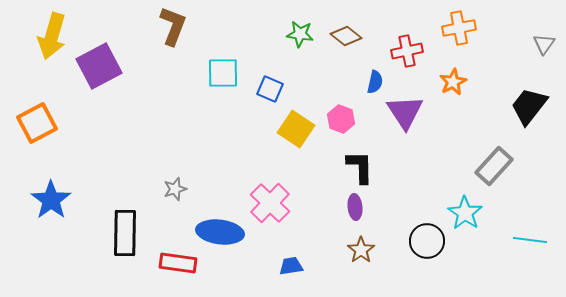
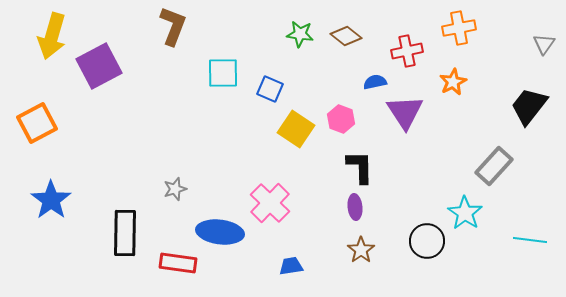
blue semicircle: rotated 115 degrees counterclockwise
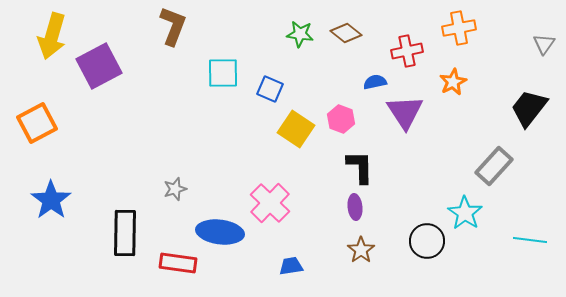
brown diamond: moved 3 px up
black trapezoid: moved 2 px down
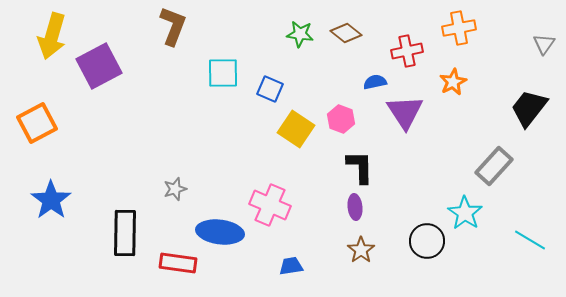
pink cross: moved 2 px down; rotated 21 degrees counterclockwise
cyan line: rotated 24 degrees clockwise
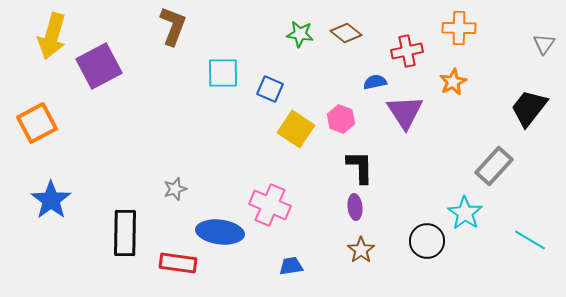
orange cross: rotated 12 degrees clockwise
